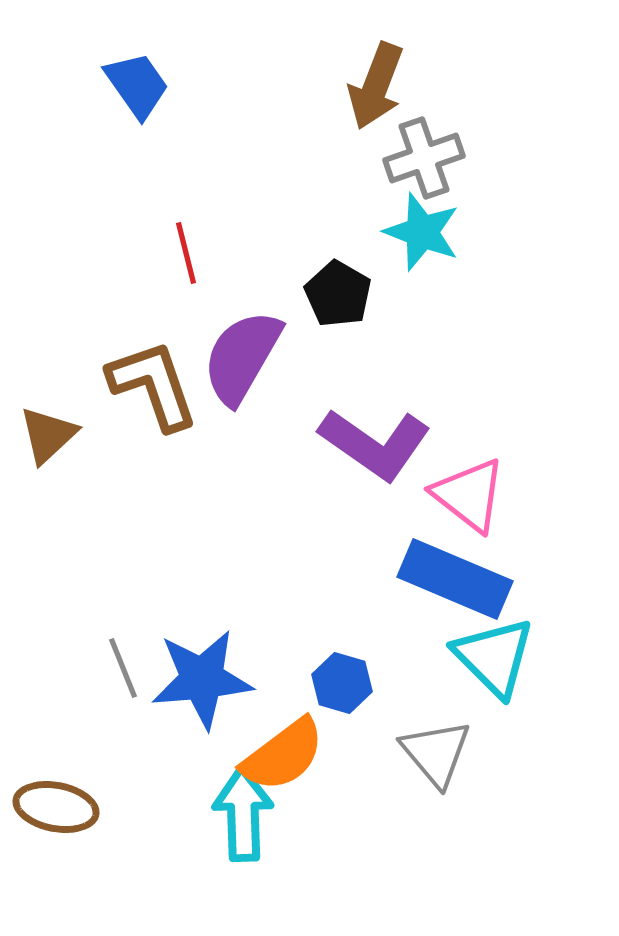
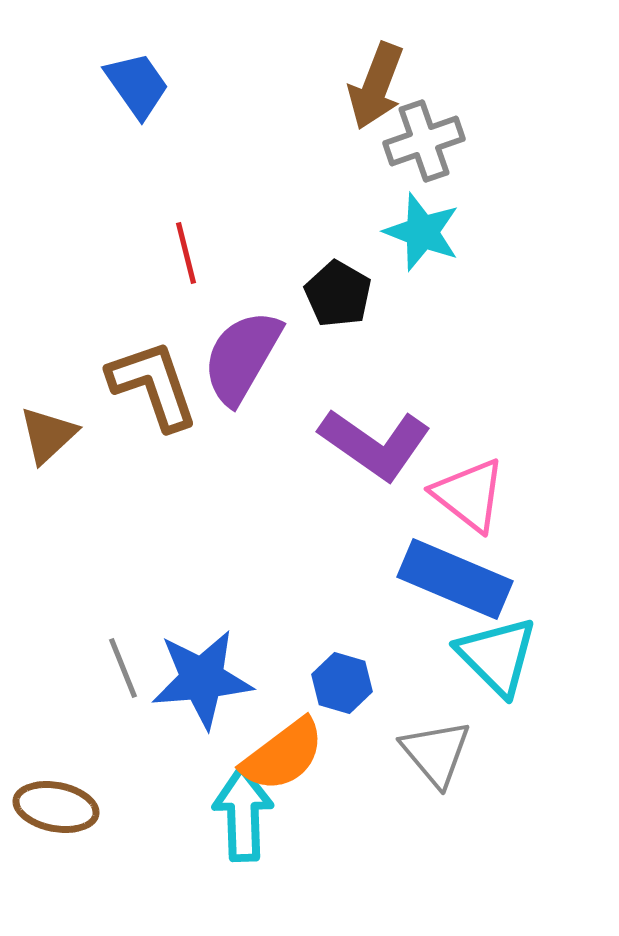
gray cross: moved 17 px up
cyan triangle: moved 3 px right, 1 px up
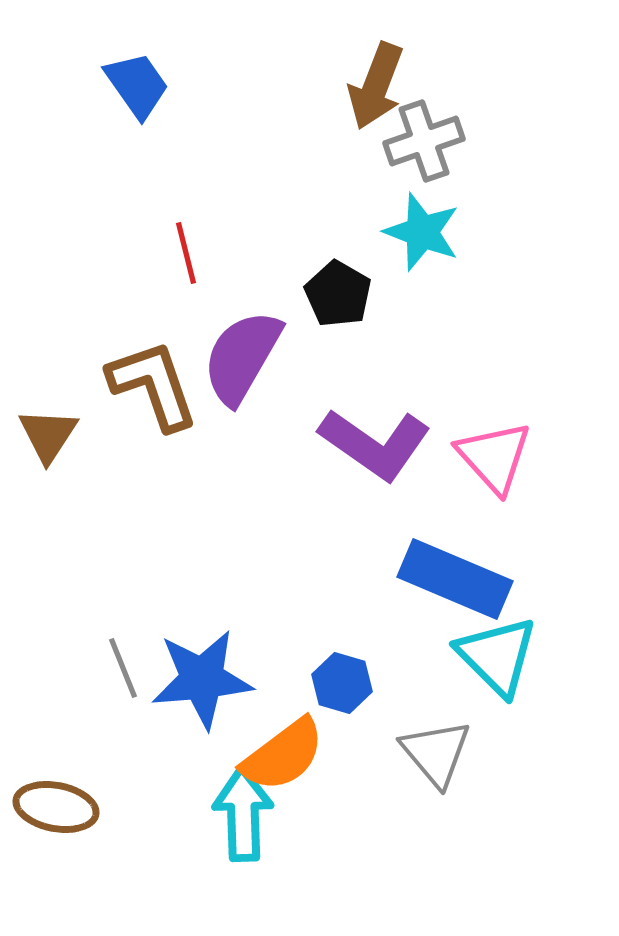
brown triangle: rotated 14 degrees counterclockwise
pink triangle: moved 25 px right, 38 px up; rotated 10 degrees clockwise
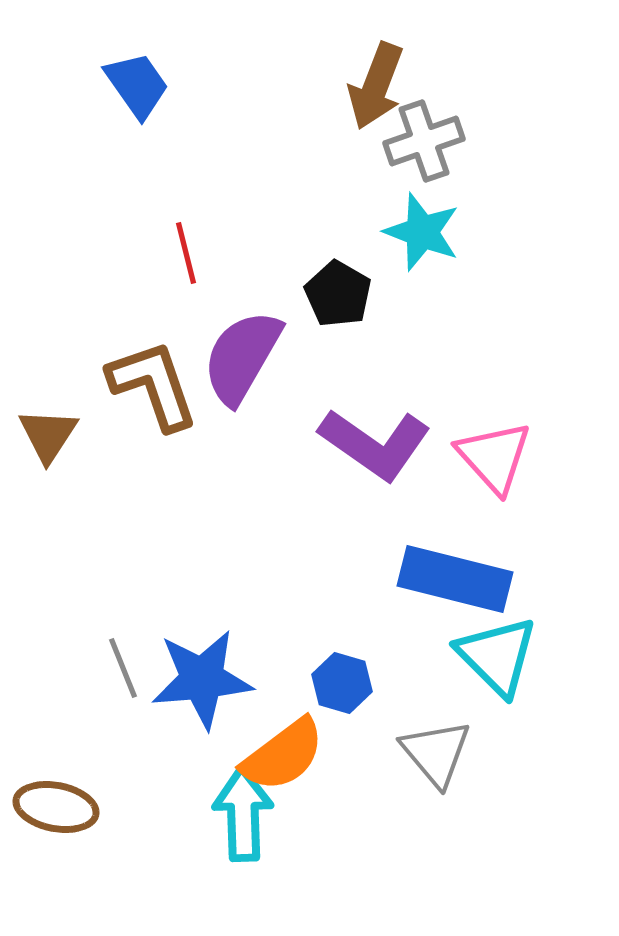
blue rectangle: rotated 9 degrees counterclockwise
